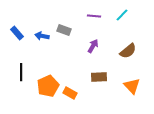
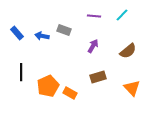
brown rectangle: moved 1 px left; rotated 14 degrees counterclockwise
orange triangle: moved 2 px down
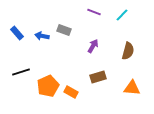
purple line: moved 4 px up; rotated 16 degrees clockwise
brown semicircle: rotated 36 degrees counterclockwise
black line: rotated 72 degrees clockwise
orange triangle: rotated 42 degrees counterclockwise
orange rectangle: moved 1 px right, 1 px up
